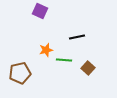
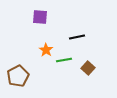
purple square: moved 6 px down; rotated 21 degrees counterclockwise
orange star: rotated 24 degrees counterclockwise
green line: rotated 14 degrees counterclockwise
brown pentagon: moved 2 px left, 3 px down; rotated 15 degrees counterclockwise
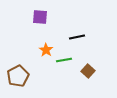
brown square: moved 3 px down
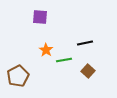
black line: moved 8 px right, 6 px down
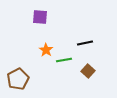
brown pentagon: moved 3 px down
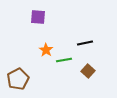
purple square: moved 2 px left
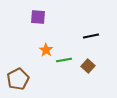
black line: moved 6 px right, 7 px up
brown square: moved 5 px up
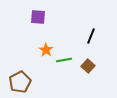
black line: rotated 56 degrees counterclockwise
brown pentagon: moved 2 px right, 3 px down
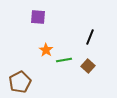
black line: moved 1 px left, 1 px down
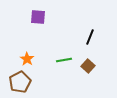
orange star: moved 19 px left, 9 px down
